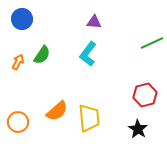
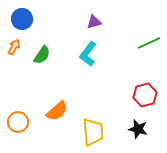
purple triangle: rotated 21 degrees counterclockwise
green line: moved 3 px left
orange arrow: moved 4 px left, 15 px up
yellow trapezoid: moved 4 px right, 14 px down
black star: rotated 18 degrees counterclockwise
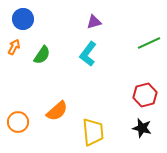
blue circle: moved 1 px right
black star: moved 4 px right, 1 px up
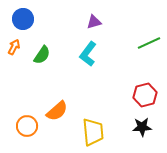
orange circle: moved 9 px right, 4 px down
black star: moved 1 px up; rotated 18 degrees counterclockwise
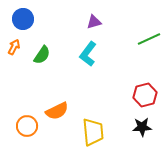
green line: moved 4 px up
orange semicircle: rotated 15 degrees clockwise
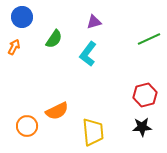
blue circle: moved 1 px left, 2 px up
green semicircle: moved 12 px right, 16 px up
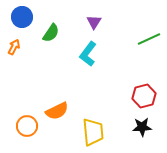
purple triangle: rotated 42 degrees counterclockwise
green semicircle: moved 3 px left, 6 px up
red hexagon: moved 1 px left, 1 px down
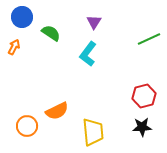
green semicircle: rotated 90 degrees counterclockwise
